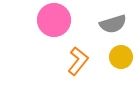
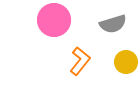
yellow circle: moved 5 px right, 5 px down
orange L-shape: moved 2 px right
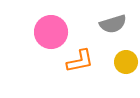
pink circle: moved 3 px left, 12 px down
orange L-shape: rotated 40 degrees clockwise
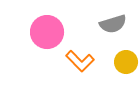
pink circle: moved 4 px left
orange L-shape: rotated 56 degrees clockwise
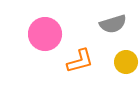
pink circle: moved 2 px left, 2 px down
orange L-shape: rotated 60 degrees counterclockwise
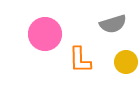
orange L-shape: moved 1 px up; rotated 104 degrees clockwise
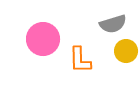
pink circle: moved 2 px left, 5 px down
yellow circle: moved 11 px up
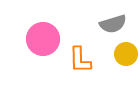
yellow circle: moved 3 px down
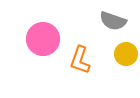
gray semicircle: moved 3 px up; rotated 36 degrees clockwise
orange L-shape: rotated 20 degrees clockwise
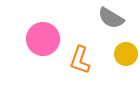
gray semicircle: moved 2 px left, 3 px up; rotated 12 degrees clockwise
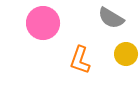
pink circle: moved 16 px up
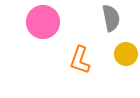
gray semicircle: rotated 132 degrees counterclockwise
pink circle: moved 1 px up
